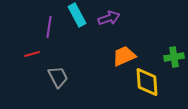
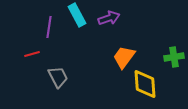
orange trapezoid: moved 1 px down; rotated 30 degrees counterclockwise
yellow diamond: moved 2 px left, 2 px down
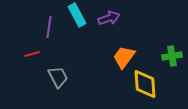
green cross: moved 2 px left, 1 px up
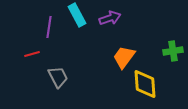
purple arrow: moved 1 px right
green cross: moved 1 px right, 5 px up
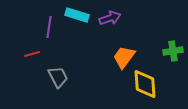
cyan rectangle: rotated 45 degrees counterclockwise
